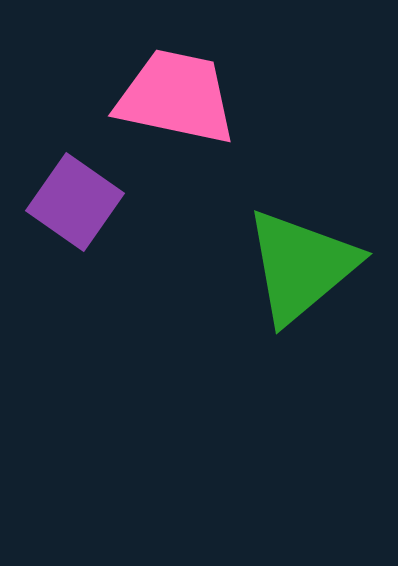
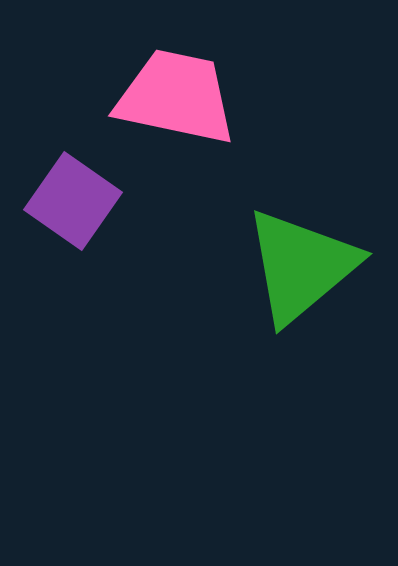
purple square: moved 2 px left, 1 px up
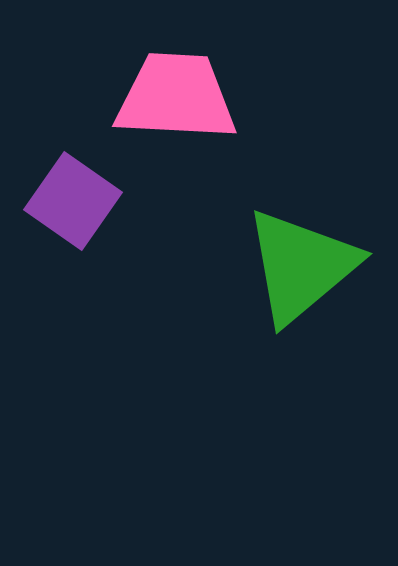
pink trapezoid: rotated 9 degrees counterclockwise
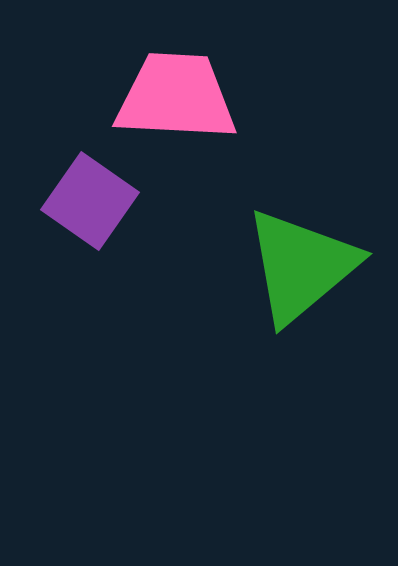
purple square: moved 17 px right
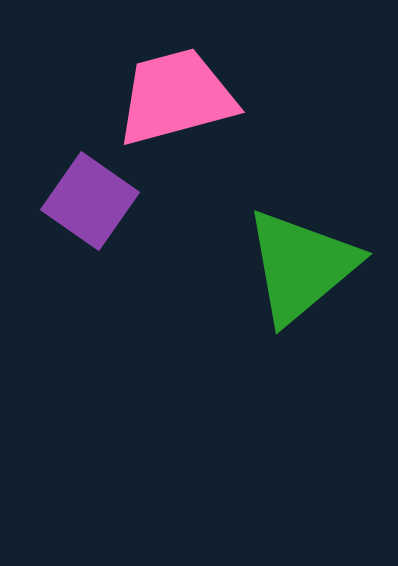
pink trapezoid: rotated 18 degrees counterclockwise
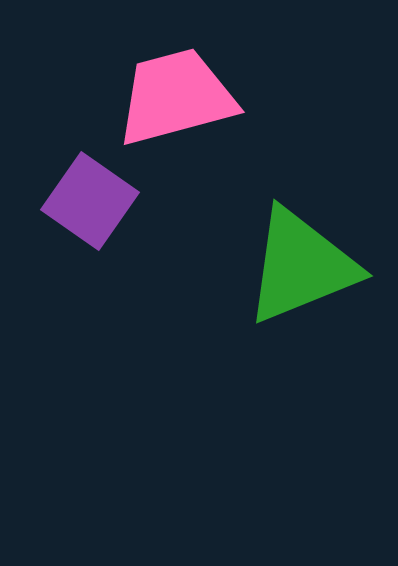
green triangle: rotated 18 degrees clockwise
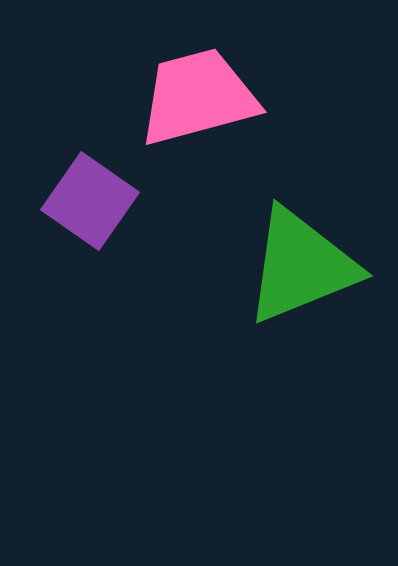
pink trapezoid: moved 22 px right
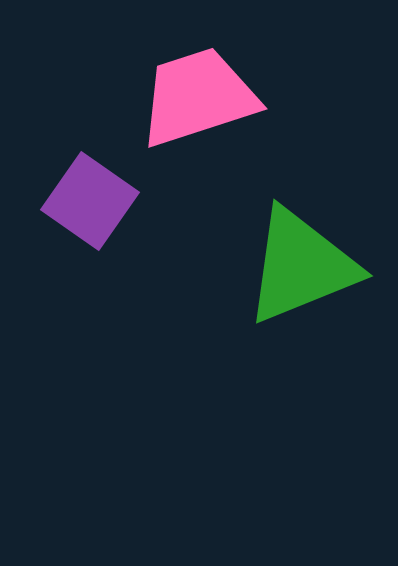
pink trapezoid: rotated 3 degrees counterclockwise
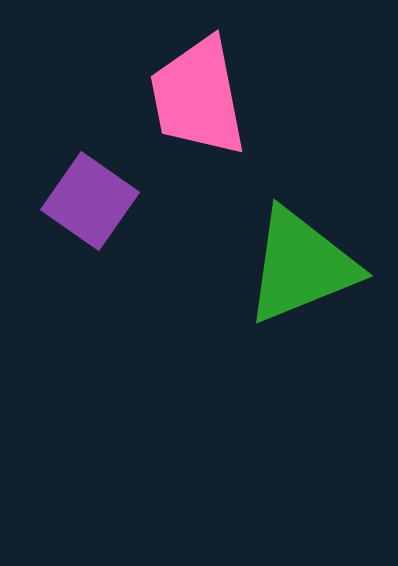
pink trapezoid: rotated 83 degrees counterclockwise
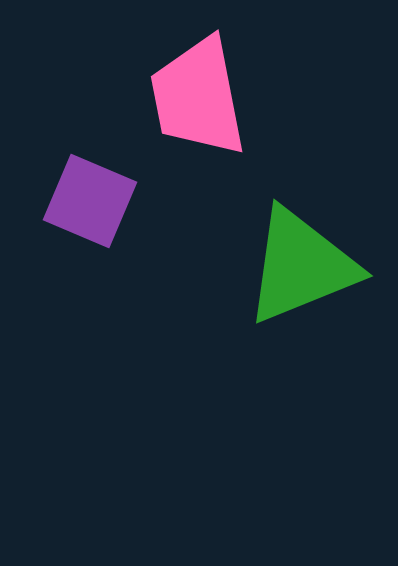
purple square: rotated 12 degrees counterclockwise
